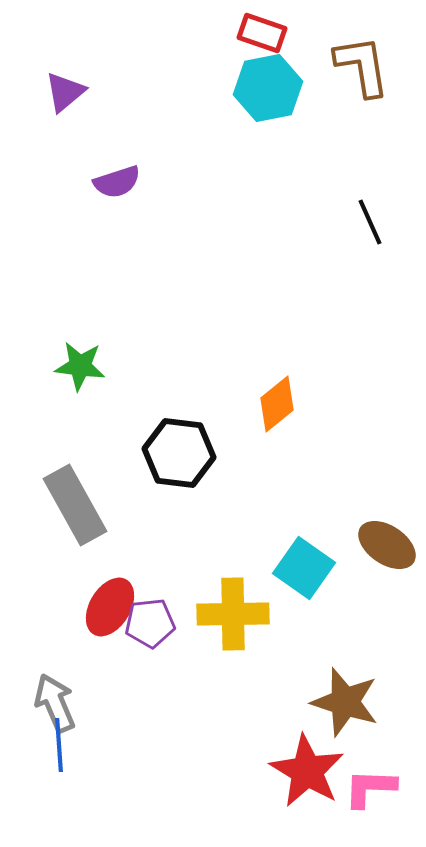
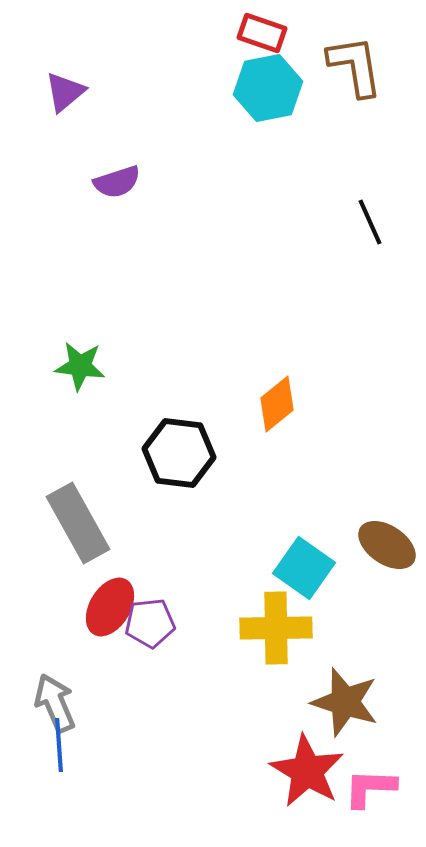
brown L-shape: moved 7 px left
gray rectangle: moved 3 px right, 18 px down
yellow cross: moved 43 px right, 14 px down
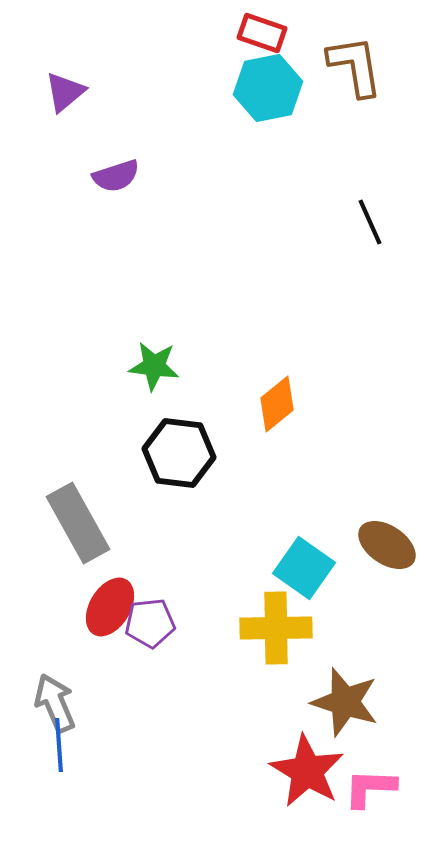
purple semicircle: moved 1 px left, 6 px up
green star: moved 74 px right
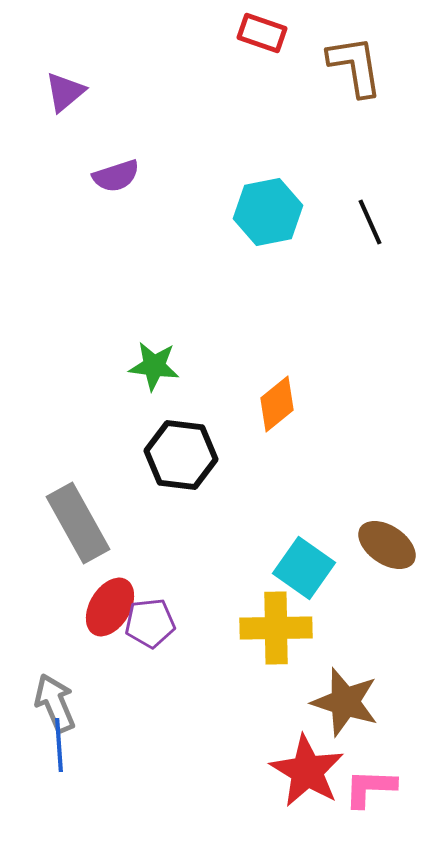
cyan hexagon: moved 124 px down
black hexagon: moved 2 px right, 2 px down
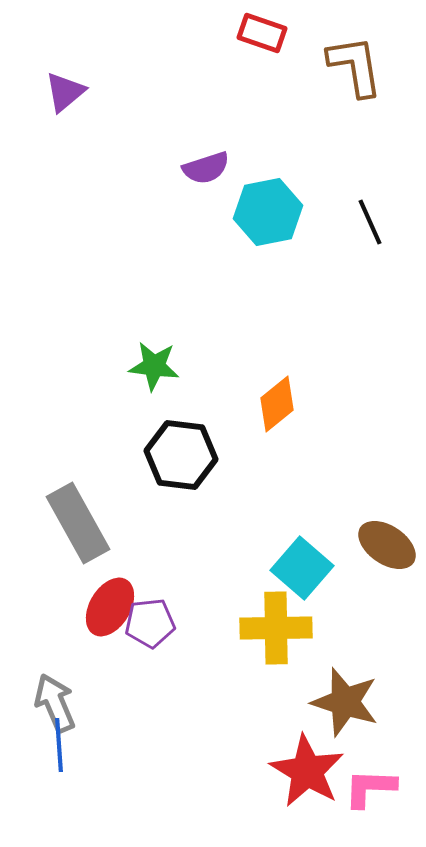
purple semicircle: moved 90 px right, 8 px up
cyan square: moved 2 px left; rotated 6 degrees clockwise
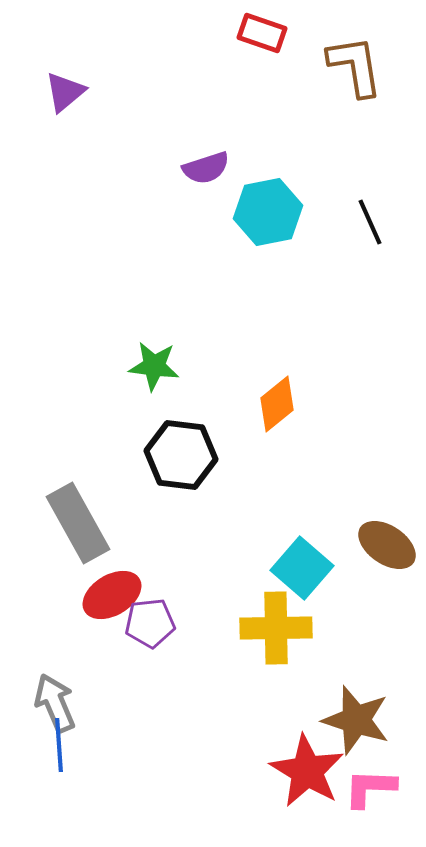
red ellipse: moved 2 px right, 12 px up; rotated 28 degrees clockwise
brown star: moved 11 px right, 18 px down
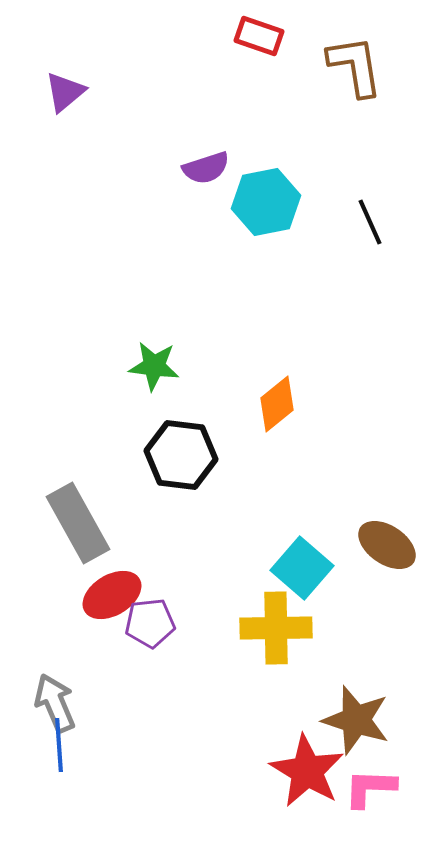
red rectangle: moved 3 px left, 3 px down
cyan hexagon: moved 2 px left, 10 px up
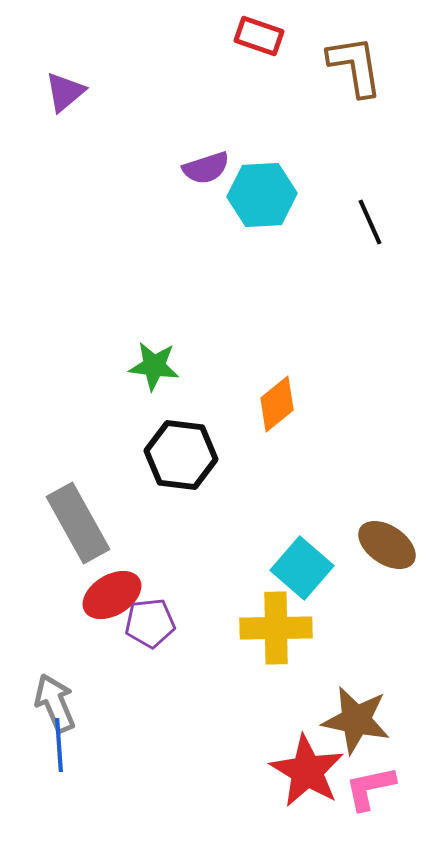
cyan hexagon: moved 4 px left, 7 px up; rotated 8 degrees clockwise
brown star: rotated 6 degrees counterclockwise
pink L-shape: rotated 14 degrees counterclockwise
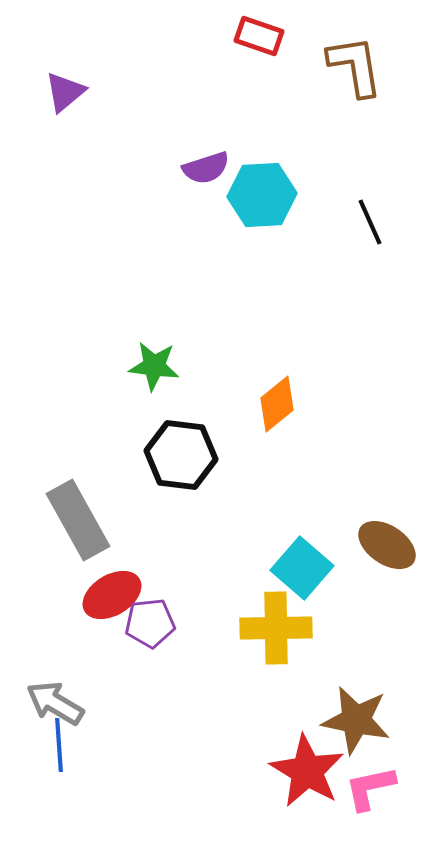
gray rectangle: moved 3 px up
gray arrow: rotated 36 degrees counterclockwise
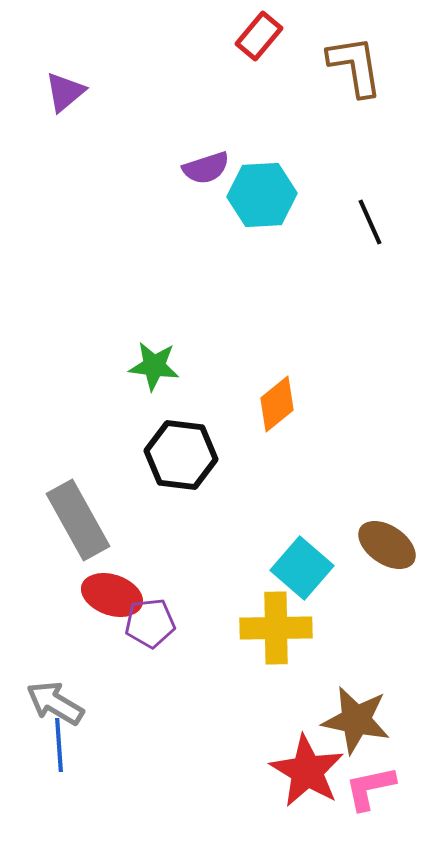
red rectangle: rotated 69 degrees counterclockwise
red ellipse: rotated 50 degrees clockwise
